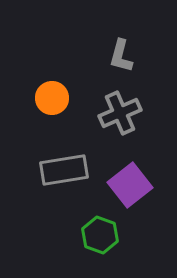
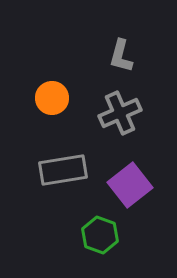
gray rectangle: moved 1 px left
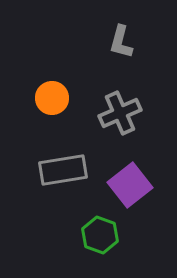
gray L-shape: moved 14 px up
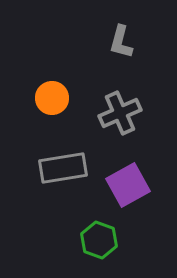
gray rectangle: moved 2 px up
purple square: moved 2 px left; rotated 9 degrees clockwise
green hexagon: moved 1 px left, 5 px down
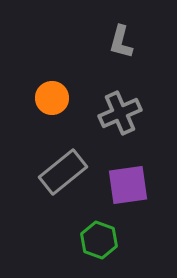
gray rectangle: moved 4 px down; rotated 30 degrees counterclockwise
purple square: rotated 21 degrees clockwise
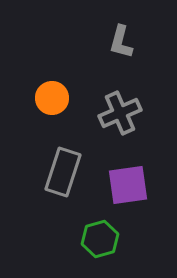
gray rectangle: rotated 33 degrees counterclockwise
green hexagon: moved 1 px right, 1 px up; rotated 24 degrees clockwise
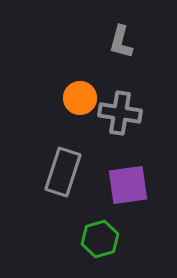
orange circle: moved 28 px right
gray cross: rotated 33 degrees clockwise
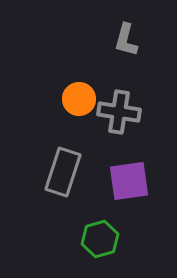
gray L-shape: moved 5 px right, 2 px up
orange circle: moved 1 px left, 1 px down
gray cross: moved 1 px left, 1 px up
purple square: moved 1 px right, 4 px up
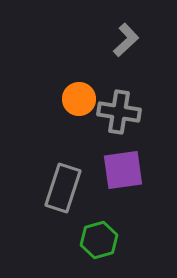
gray L-shape: rotated 148 degrees counterclockwise
gray rectangle: moved 16 px down
purple square: moved 6 px left, 11 px up
green hexagon: moved 1 px left, 1 px down
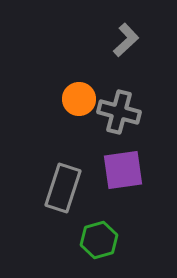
gray cross: rotated 6 degrees clockwise
